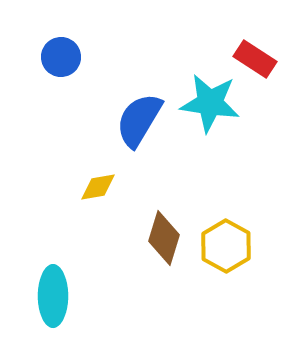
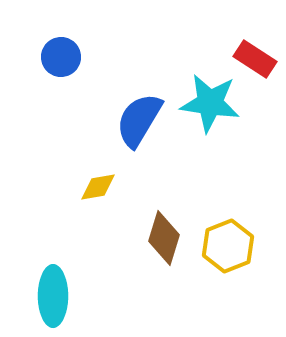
yellow hexagon: moved 2 px right; rotated 9 degrees clockwise
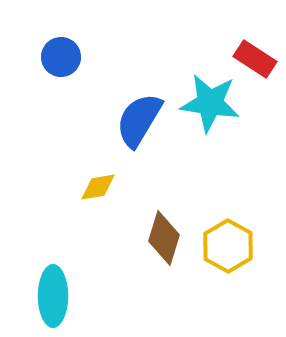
yellow hexagon: rotated 9 degrees counterclockwise
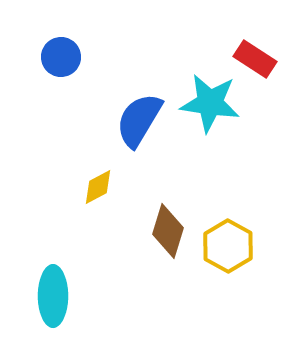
yellow diamond: rotated 18 degrees counterclockwise
brown diamond: moved 4 px right, 7 px up
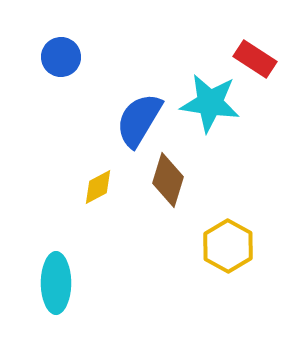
brown diamond: moved 51 px up
cyan ellipse: moved 3 px right, 13 px up
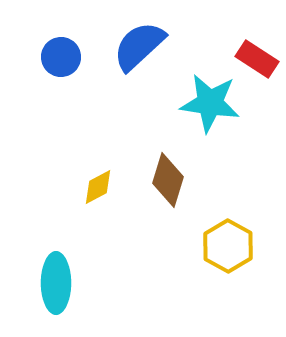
red rectangle: moved 2 px right
blue semicircle: moved 74 px up; rotated 16 degrees clockwise
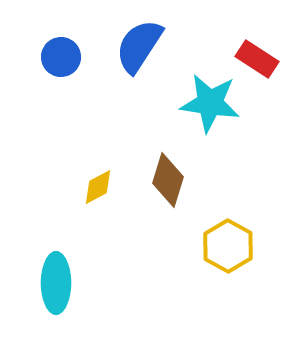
blue semicircle: rotated 14 degrees counterclockwise
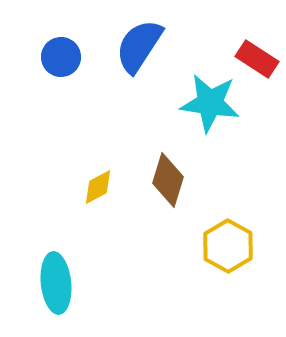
cyan ellipse: rotated 6 degrees counterclockwise
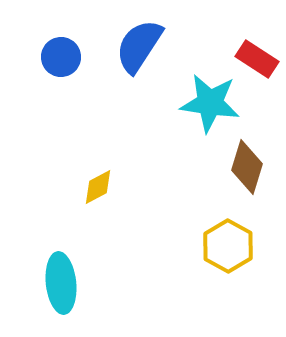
brown diamond: moved 79 px right, 13 px up
cyan ellipse: moved 5 px right
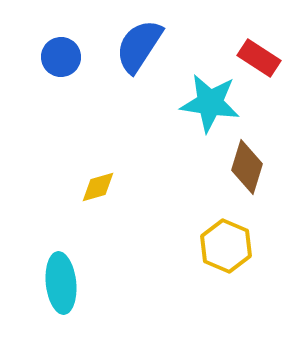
red rectangle: moved 2 px right, 1 px up
yellow diamond: rotated 12 degrees clockwise
yellow hexagon: moved 2 px left; rotated 6 degrees counterclockwise
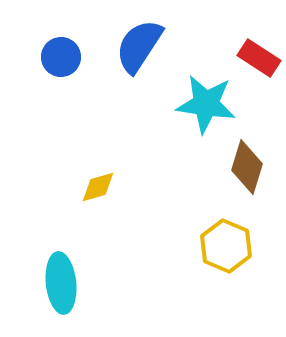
cyan star: moved 4 px left, 1 px down
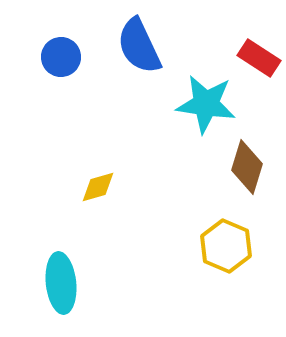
blue semicircle: rotated 58 degrees counterclockwise
